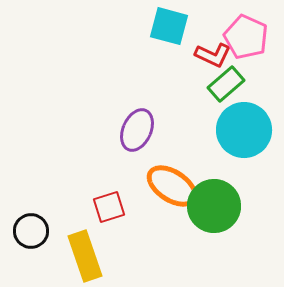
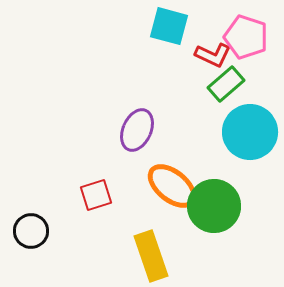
pink pentagon: rotated 6 degrees counterclockwise
cyan circle: moved 6 px right, 2 px down
orange ellipse: rotated 6 degrees clockwise
red square: moved 13 px left, 12 px up
yellow rectangle: moved 66 px right
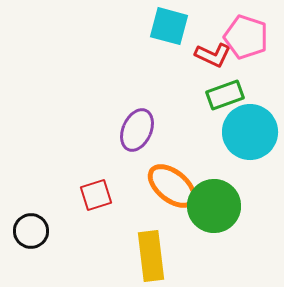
green rectangle: moved 1 px left, 11 px down; rotated 21 degrees clockwise
yellow rectangle: rotated 12 degrees clockwise
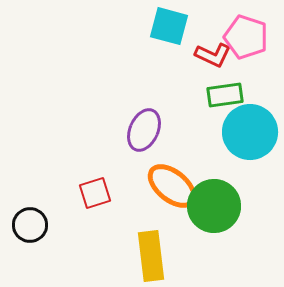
green rectangle: rotated 12 degrees clockwise
purple ellipse: moved 7 px right
red square: moved 1 px left, 2 px up
black circle: moved 1 px left, 6 px up
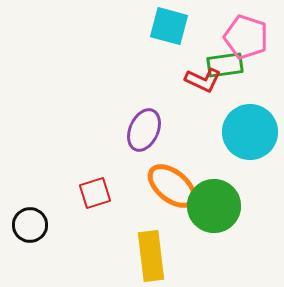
red L-shape: moved 10 px left, 25 px down
green rectangle: moved 30 px up
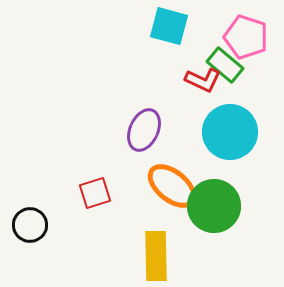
green rectangle: rotated 48 degrees clockwise
cyan circle: moved 20 px left
yellow rectangle: moved 5 px right; rotated 6 degrees clockwise
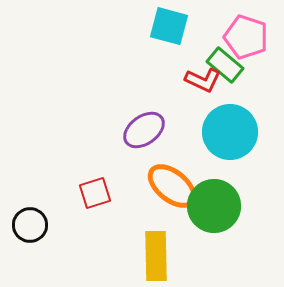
purple ellipse: rotated 30 degrees clockwise
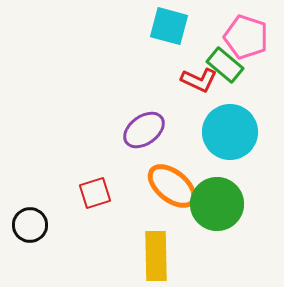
red L-shape: moved 4 px left
green circle: moved 3 px right, 2 px up
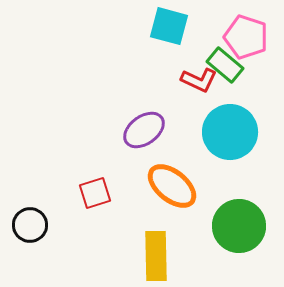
green circle: moved 22 px right, 22 px down
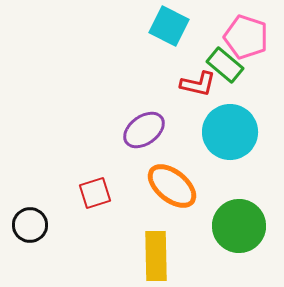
cyan square: rotated 12 degrees clockwise
red L-shape: moved 1 px left, 4 px down; rotated 12 degrees counterclockwise
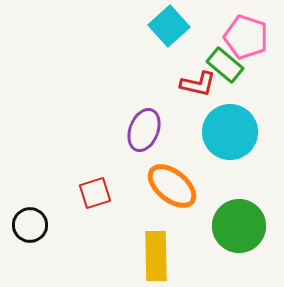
cyan square: rotated 21 degrees clockwise
purple ellipse: rotated 33 degrees counterclockwise
